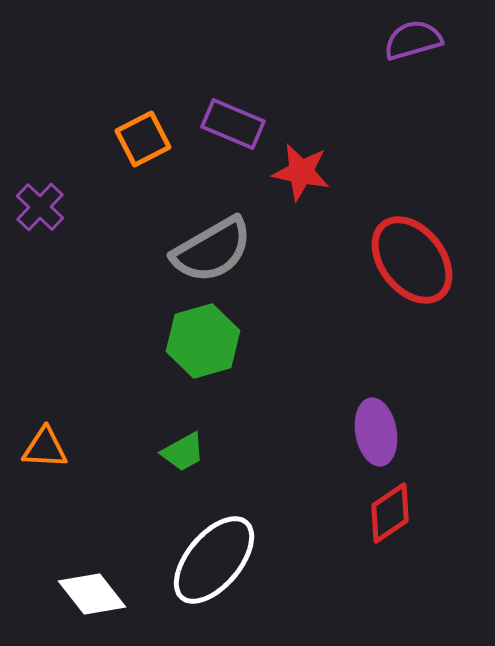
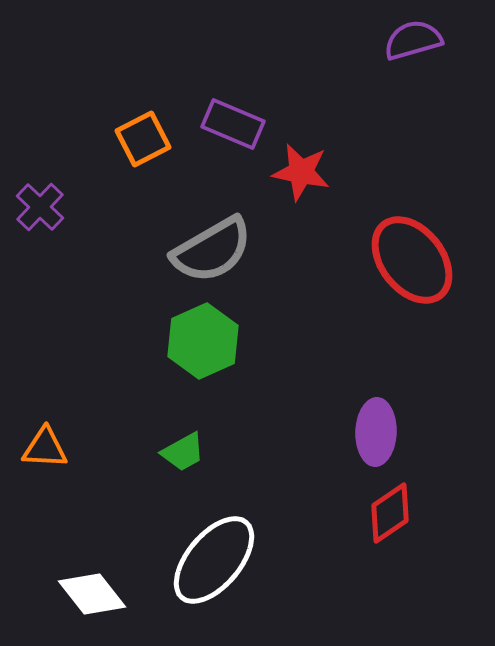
green hexagon: rotated 8 degrees counterclockwise
purple ellipse: rotated 12 degrees clockwise
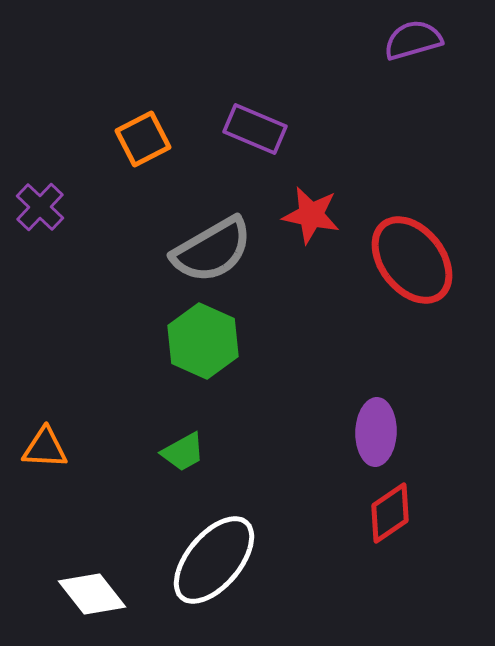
purple rectangle: moved 22 px right, 5 px down
red star: moved 10 px right, 43 px down
green hexagon: rotated 12 degrees counterclockwise
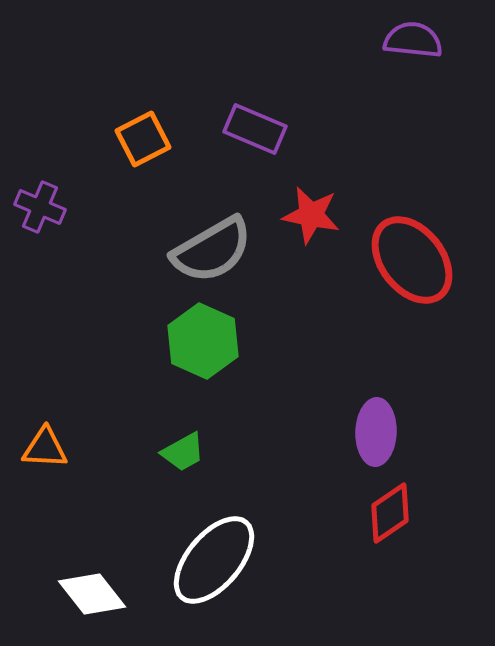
purple semicircle: rotated 22 degrees clockwise
purple cross: rotated 21 degrees counterclockwise
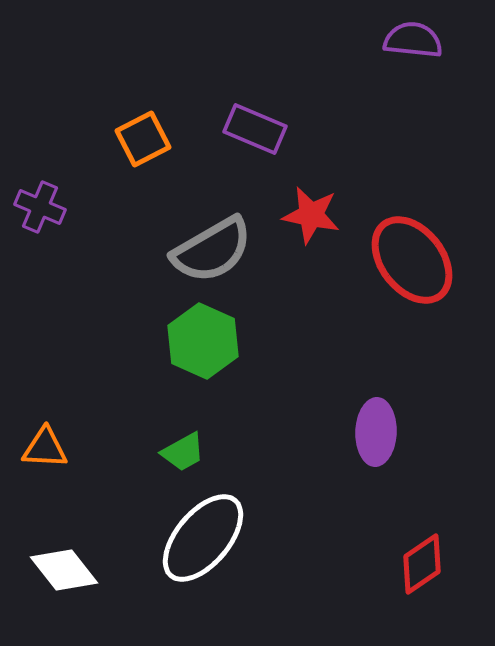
red diamond: moved 32 px right, 51 px down
white ellipse: moved 11 px left, 22 px up
white diamond: moved 28 px left, 24 px up
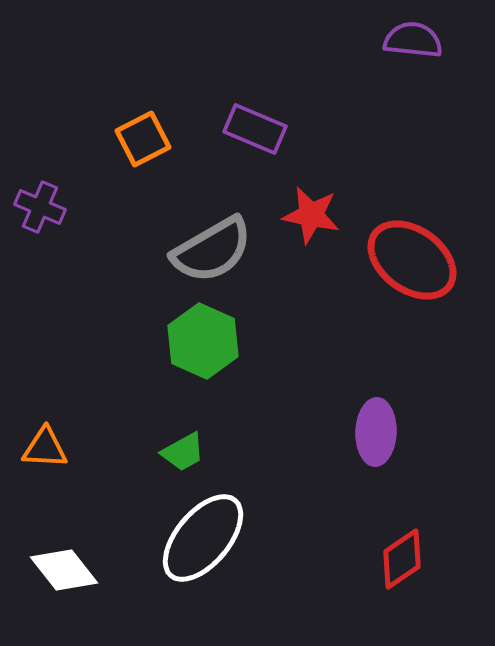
red ellipse: rotated 16 degrees counterclockwise
red diamond: moved 20 px left, 5 px up
